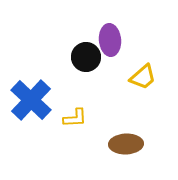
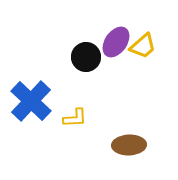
purple ellipse: moved 6 px right, 2 px down; rotated 40 degrees clockwise
yellow trapezoid: moved 31 px up
blue cross: moved 1 px down
brown ellipse: moved 3 px right, 1 px down
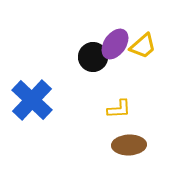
purple ellipse: moved 1 px left, 2 px down
black circle: moved 7 px right
blue cross: moved 1 px right, 1 px up
yellow L-shape: moved 44 px right, 9 px up
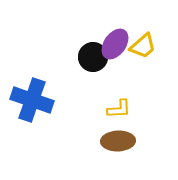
blue cross: rotated 24 degrees counterclockwise
brown ellipse: moved 11 px left, 4 px up
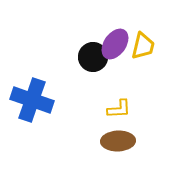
yellow trapezoid: rotated 36 degrees counterclockwise
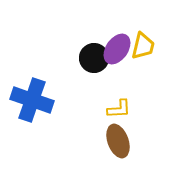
purple ellipse: moved 2 px right, 5 px down
black circle: moved 1 px right, 1 px down
brown ellipse: rotated 72 degrees clockwise
